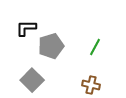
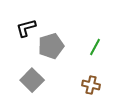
black L-shape: rotated 15 degrees counterclockwise
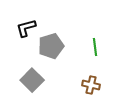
green line: rotated 36 degrees counterclockwise
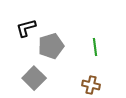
gray square: moved 2 px right, 2 px up
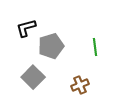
gray square: moved 1 px left, 1 px up
brown cross: moved 11 px left; rotated 36 degrees counterclockwise
